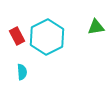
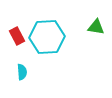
green triangle: rotated 18 degrees clockwise
cyan hexagon: rotated 24 degrees clockwise
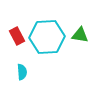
green triangle: moved 16 px left, 8 px down
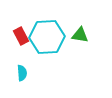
red rectangle: moved 4 px right
cyan semicircle: moved 1 px down
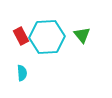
green triangle: moved 2 px right; rotated 42 degrees clockwise
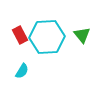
red rectangle: moved 1 px left, 1 px up
cyan semicircle: moved 2 px up; rotated 35 degrees clockwise
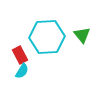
red rectangle: moved 20 px down
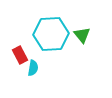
cyan hexagon: moved 4 px right, 3 px up
cyan semicircle: moved 11 px right, 3 px up; rotated 21 degrees counterclockwise
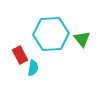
green triangle: moved 4 px down
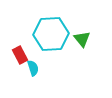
cyan semicircle: rotated 28 degrees counterclockwise
